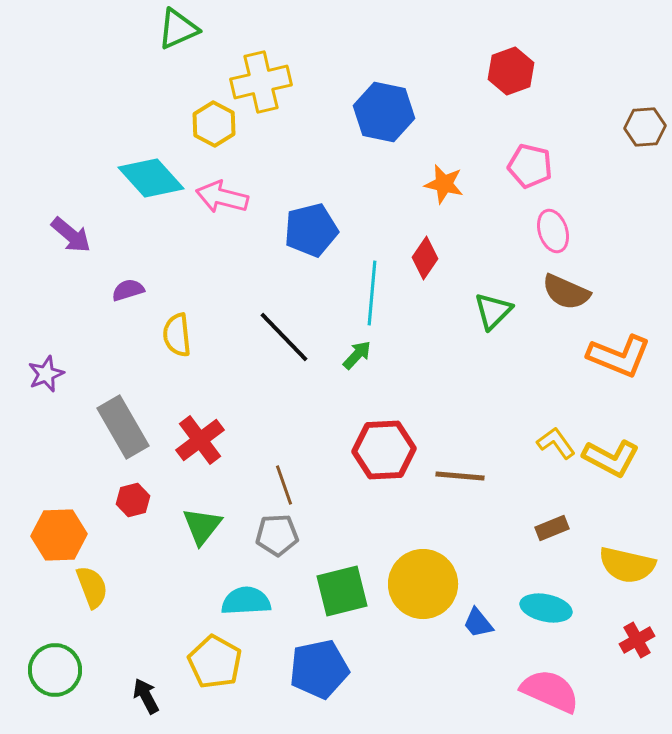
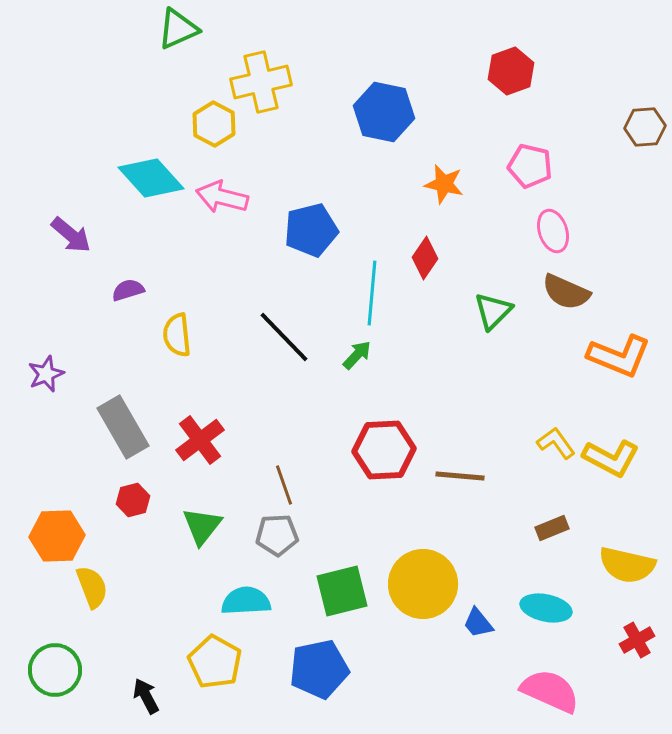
orange hexagon at (59, 535): moved 2 px left, 1 px down
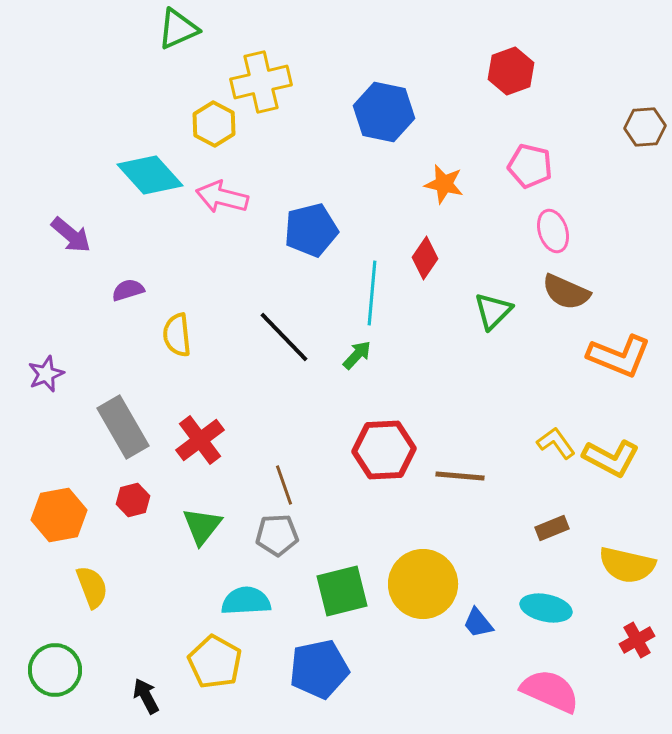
cyan diamond at (151, 178): moved 1 px left, 3 px up
orange hexagon at (57, 536): moved 2 px right, 21 px up; rotated 8 degrees counterclockwise
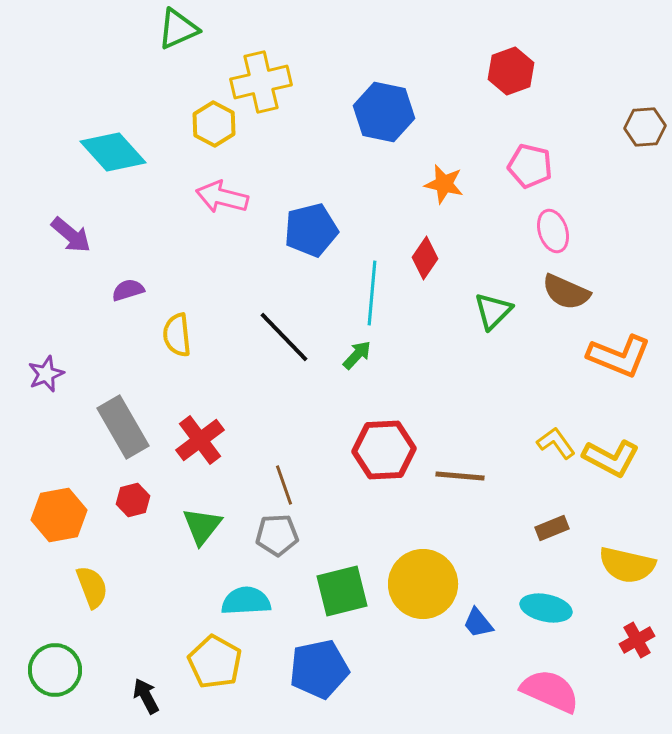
cyan diamond at (150, 175): moved 37 px left, 23 px up
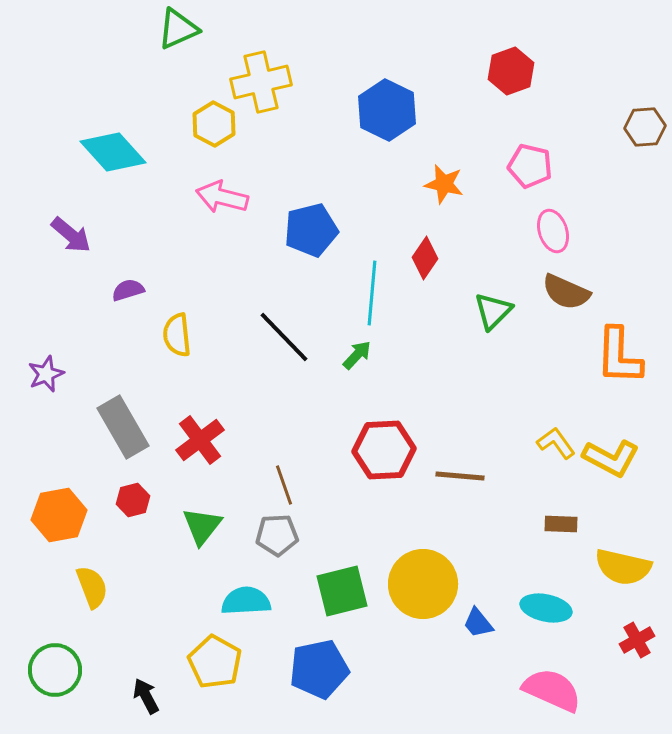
blue hexagon at (384, 112): moved 3 px right, 2 px up; rotated 14 degrees clockwise
orange L-shape at (619, 356): rotated 70 degrees clockwise
brown rectangle at (552, 528): moved 9 px right, 4 px up; rotated 24 degrees clockwise
yellow semicircle at (627, 565): moved 4 px left, 2 px down
pink semicircle at (550, 691): moved 2 px right, 1 px up
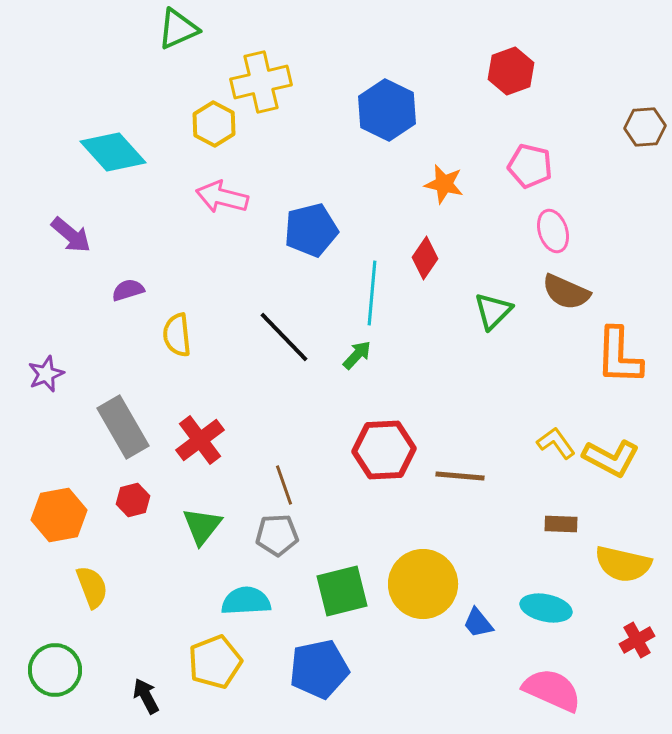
yellow semicircle at (623, 567): moved 3 px up
yellow pentagon at (215, 662): rotated 22 degrees clockwise
